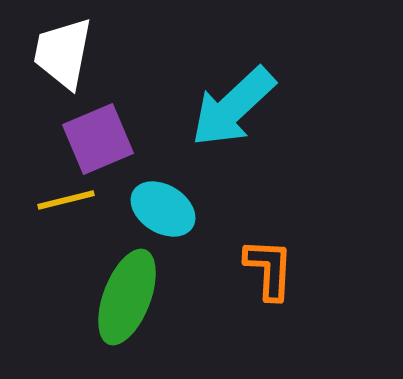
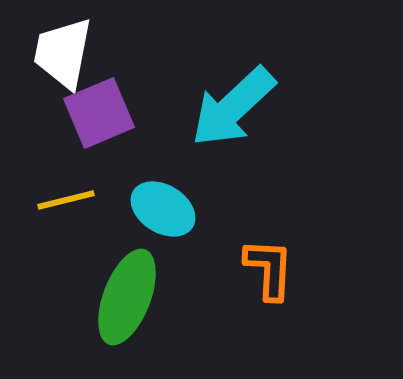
purple square: moved 1 px right, 26 px up
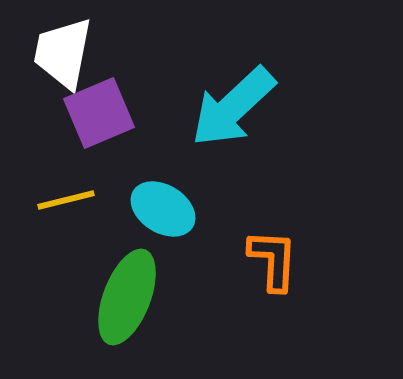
orange L-shape: moved 4 px right, 9 px up
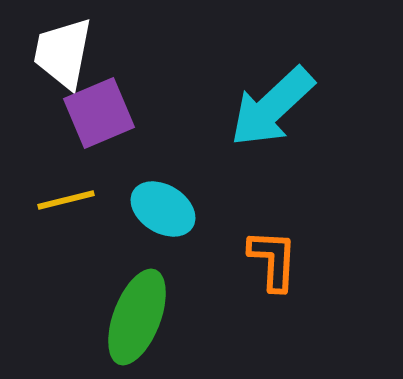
cyan arrow: moved 39 px right
green ellipse: moved 10 px right, 20 px down
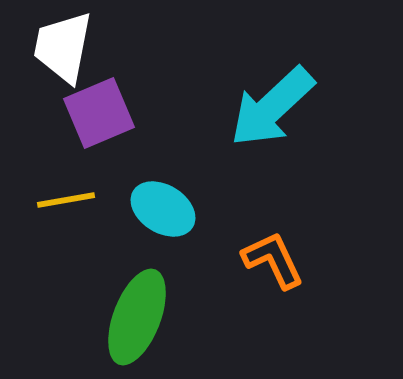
white trapezoid: moved 6 px up
yellow line: rotated 4 degrees clockwise
orange L-shape: rotated 28 degrees counterclockwise
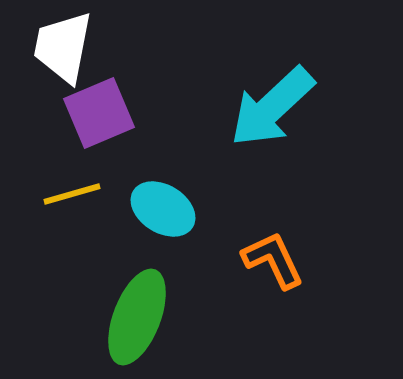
yellow line: moved 6 px right, 6 px up; rotated 6 degrees counterclockwise
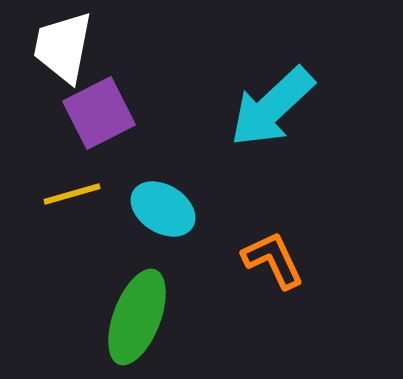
purple square: rotated 4 degrees counterclockwise
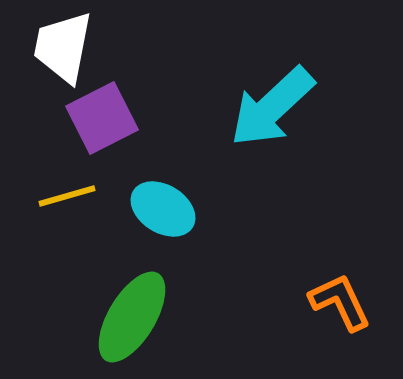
purple square: moved 3 px right, 5 px down
yellow line: moved 5 px left, 2 px down
orange L-shape: moved 67 px right, 42 px down
green ellipse: moved 5 px left; rotated 10 degrees clockwise
